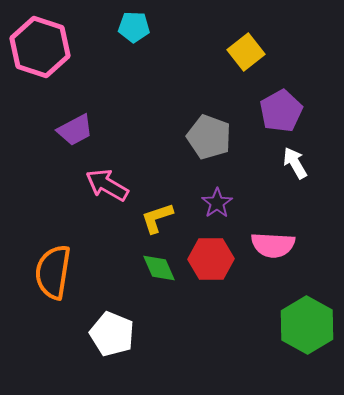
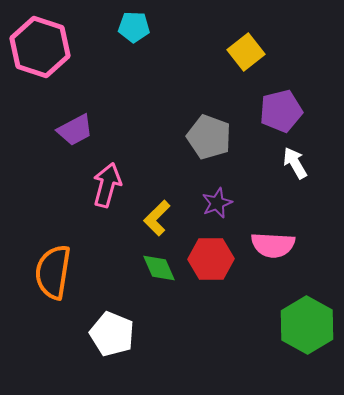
purple pentagon: rotated 15 degrees clockwise
pink arrow: rotated 75 degrees clockwise
purple star: rotated 12 degrees clockwise
yellow L-shape: rotated 27 degrees counterclockwise
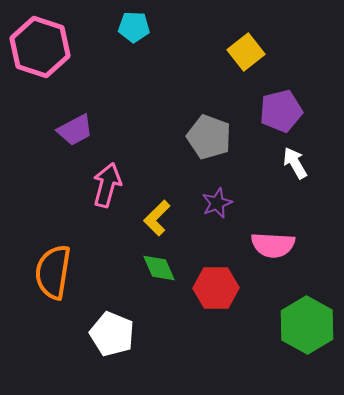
red hexagon: moved 5 px right, 29 px down
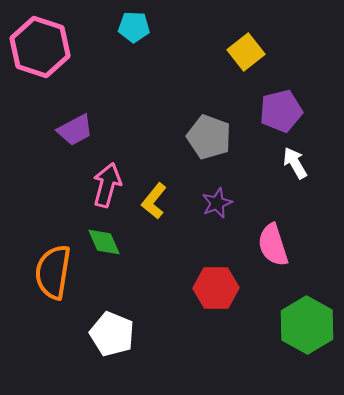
yellow L-shape: moved 3 px left, 17 px up; rotated 6 degrees counterclockwise
pink semicircle: rotated 69 degrees clockwise
green diamond: moved 55 px left, 26 px up
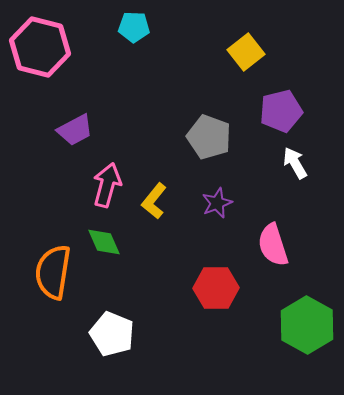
pink hexagon: rotated 4 degrees counterclockwise
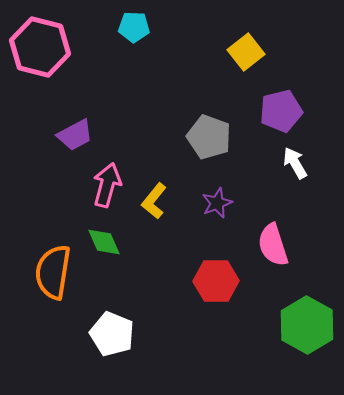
purple trapezoid: moved 5 px down
red hexagon: moved 7 px up
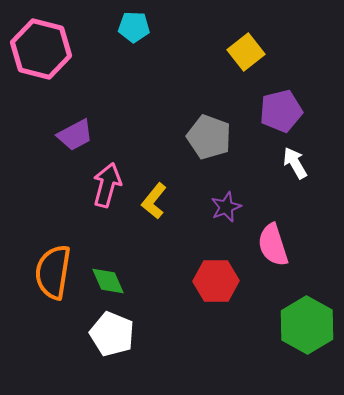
pink hexagon: moved 1 px right, 2 px down
purple star: moved 9 px right, 4 px down
green diamond: moved 4 px right, 39 px down
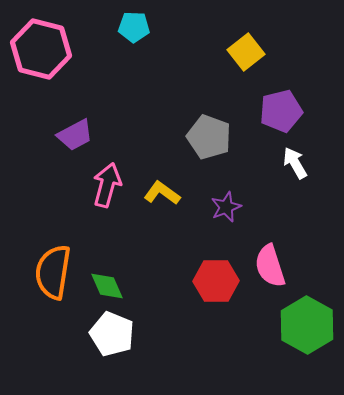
yellow L-shape: moved 8 px right, 8 px up; rotated 87 degrees clockwise
pink semicircle: moved 3 px left, 21 px down
green diamond: moved 1 px left, 5 px down
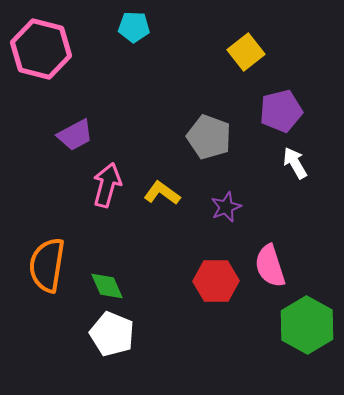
orange semicircle: moved 6 px left, 7 px up
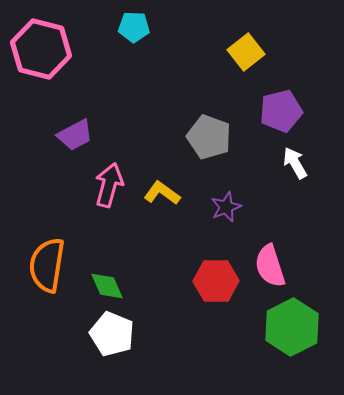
pink arrow: moved 2 px right
green hexagon: moved 15 px left, 2 px down; rotated 4 degrees clockwise
